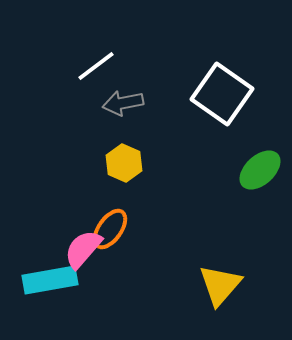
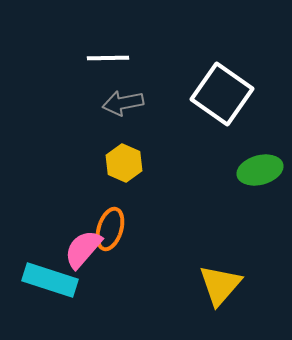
white line: moved 12 px right, 8 px up; rotated 36 degrees clockwise
green ellipse: rotated 27 degrees clockwise
orange ellipse: rotated 18 degrees counterclockwise
cyan rectangle: rotated 28 degrees clockwise
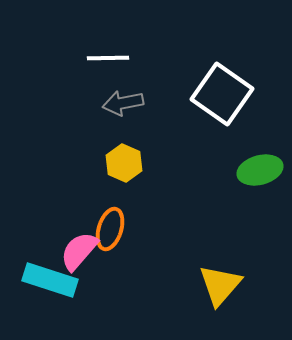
pink semicircle: moved 4 px left, 2 px down
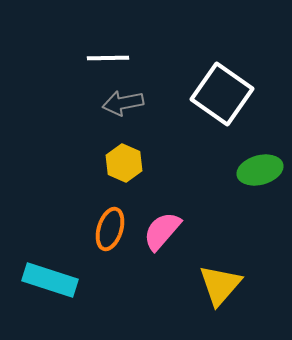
pink semicircle: moved 83 px right, 20 px up
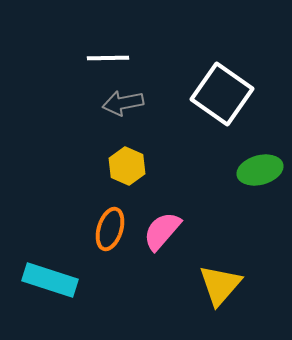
yellow hexagon: moved 3 px right, 3 px down
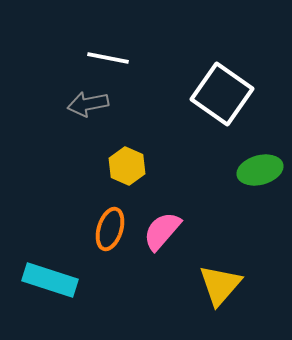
white line: rotated 12 degrees clockwise
gray arrow: moved 35 px left, 1 px down
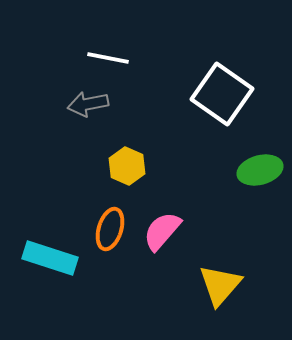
cyan rectangle: moved 22 px up
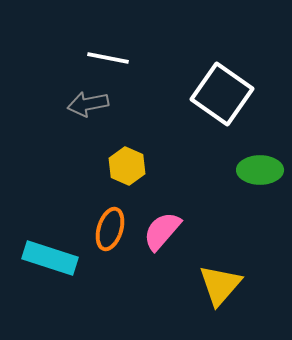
green ellipse: rotated 15 degrees clockwise
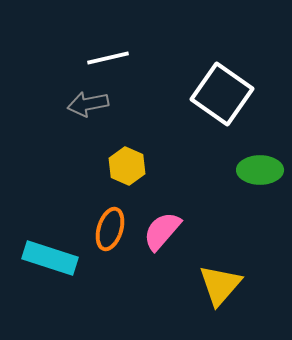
white line: rotated 24 degrees counterclockwise
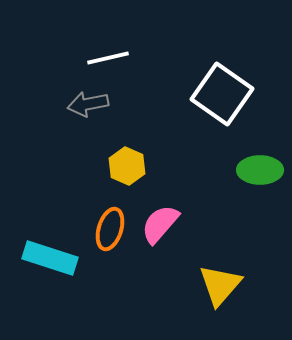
pink semicircle: moved 2 px left, 7 px up
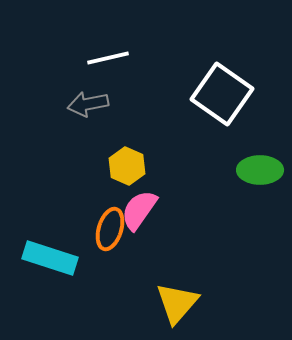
pink semicircle: moved 21 px left, 14 px up; rotated 6 degrees counterclockwise
yellow triangle: moved 43 px left, 18 px down
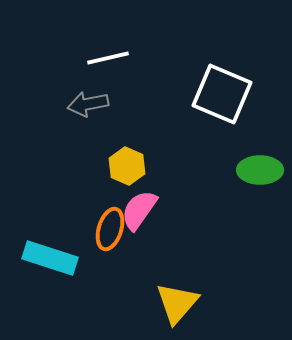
white square: rotated 12 degrees counterclockwise
